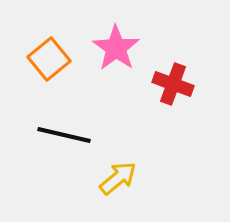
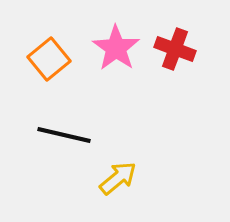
red cross: moved 2 px right, 35 px up
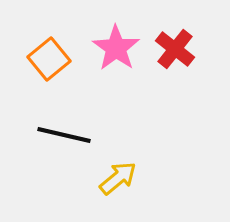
red cross: rotated 18 degrees clockwise
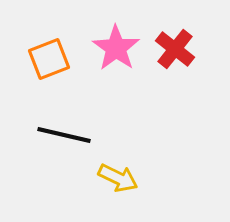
orange square: rotated 18 degrees clockwise
yellow arrow: rotated 66 degrees clockwise
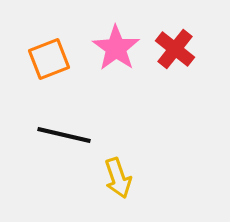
yellow arrow: rotated 45 degrees clockwise
